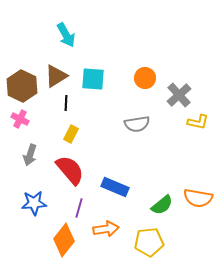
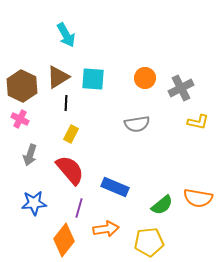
brown triangle: moved 2 px right, 1 px down
gray cross: moved 2 px right, 7 px up; rotated 15 degrees clockwise
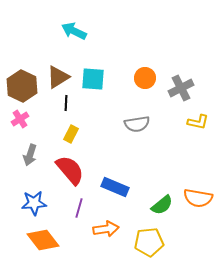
cyan arrow: moved 8 px right, 4 px up; rotated 145 degrees clockwise
pink cross: rotated 30 degrees clockwise
orange diamond: moved 21 px left; rotated 76 degrees counterclockwise
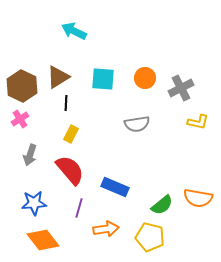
cyan square: moved 10 px right
yellow pentagon: moved 1 px right, 5 px up; rotated 20 degrees clockwise
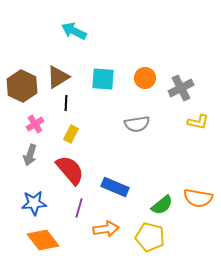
pink cross: moved 15 px right, 5 px down
